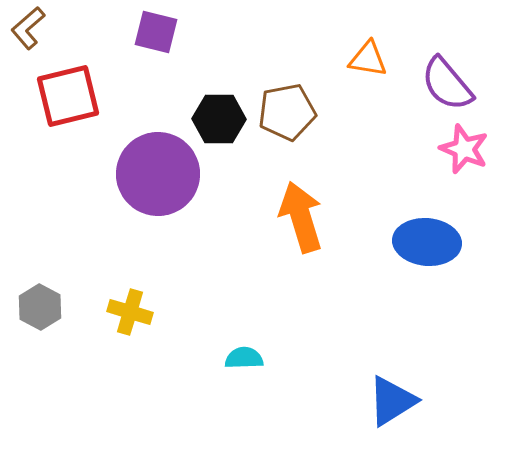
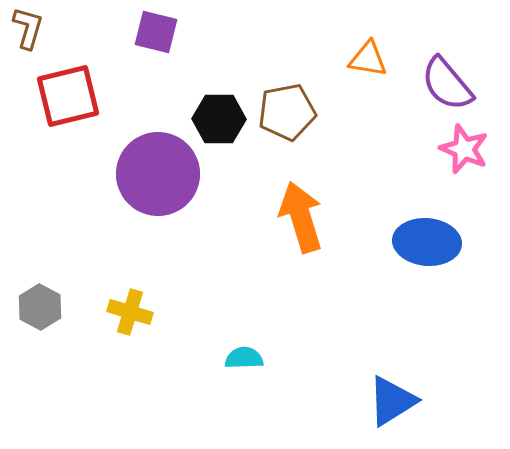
brown L-shape: rotated 147 degrees clockwise
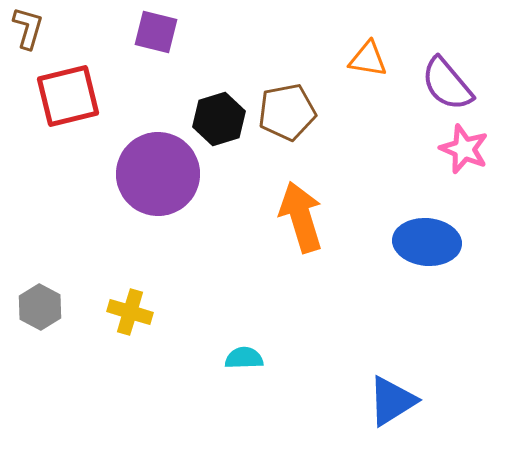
black hexagon: rotated 18 degrees counterclockwise
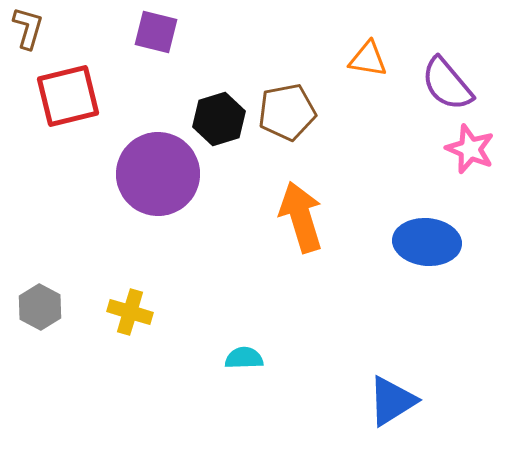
pink star: moved 6 px right
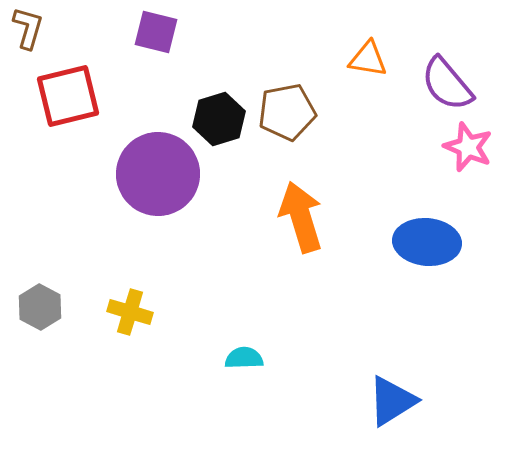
pink star: moved 2 px left, 2 px up
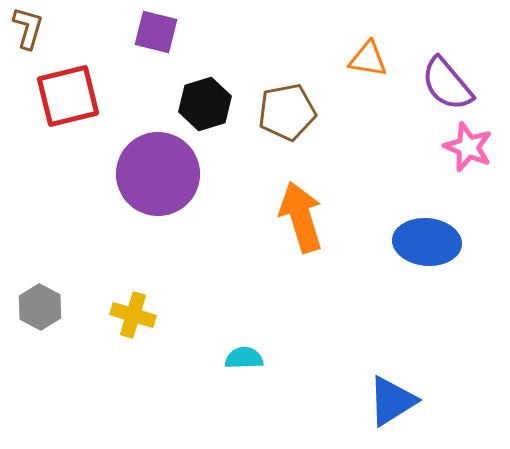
black hexagon: moved 14 px left, 15 px up
yellow cross: moved 3 px right, 3 px down
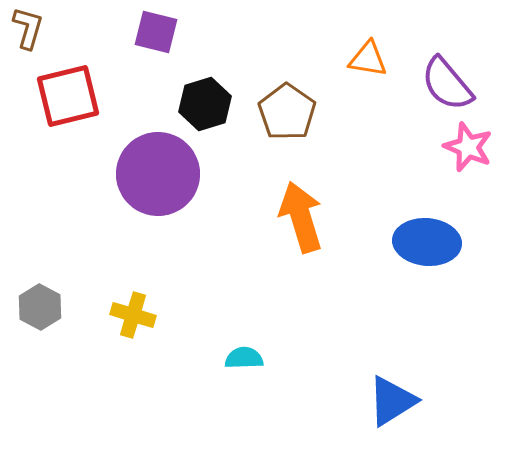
brown pentagon: rotated 26 degrees counterclockwise
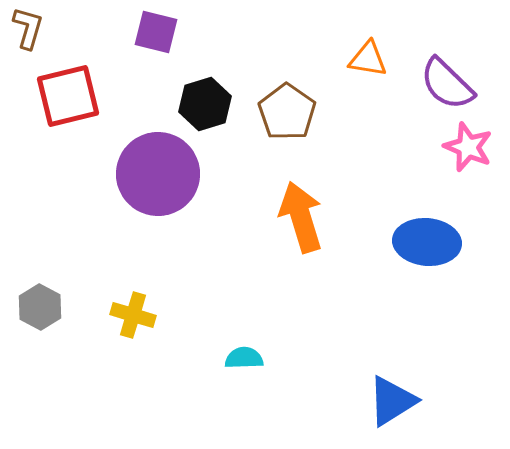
purple semicircle: rotated 6 degrees counterclockwise
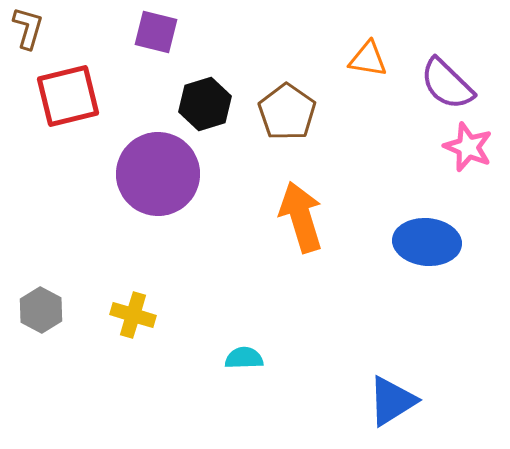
gray hexagon: moved 1 px right, 3 px down
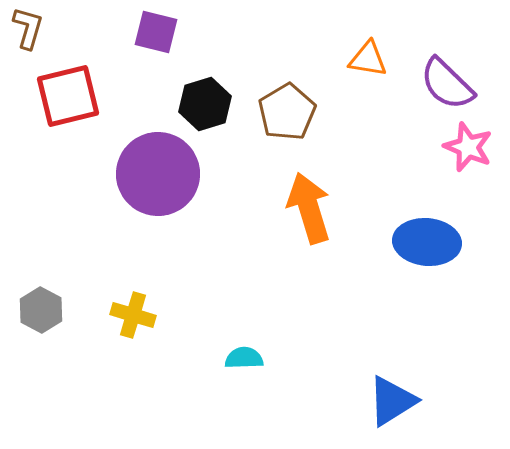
brown pentagon: rotated 6 degrees clockwise
orange arrow: moved 8 px right, 9 px up
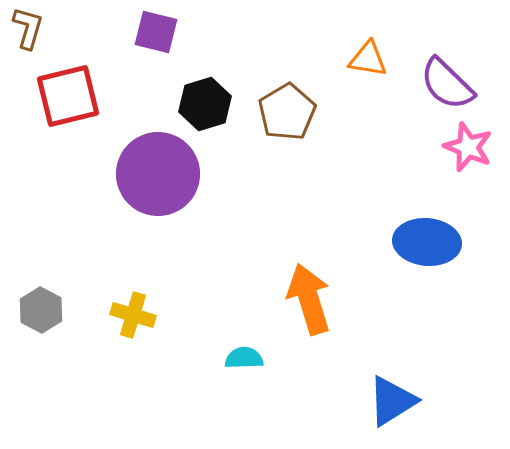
orange arrow: moved 91 px down
